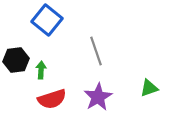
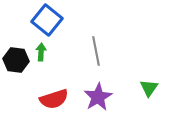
gray line: rotated 8 degrees clockwise
black hexagon: rotated 15 degrees clockwise
green arrow: moved 18 px up
green triangle: rotated 36 degrees counterclockwise
red semicircle: moved 2 px right
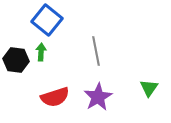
red semicircle: moved 1 px right, 2 px up
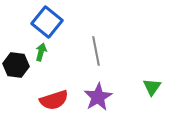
blue square: moved 2 px down
green arrow: rotated 12 degrees clockwise
black hexagon: moved 5 px down
green triangle: moved 3 px right, 1 px up
red semicircle: moved 1 px left, 3 px down
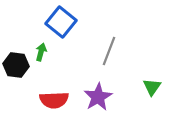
blue square: moved 14 px right
gray line: moved 13 px right; rotated 32 degrees clockwise
red semicircle: rotated 16 degrees clockwise
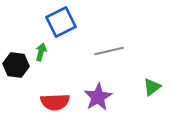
blue square: rotated 24 degrees clockwise
gray line: rotated 56 degrees clockwise
green triangle: rotated 18 degrees clockwise
red semicircle: moved 1 px right, 2 px down
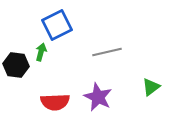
blue square: moved 4 px left, 3 px down
gray line: moved 2 px left, 1 px down
green triangle: moved 1 px left
purple star: rotated 16 degrees counterclockwise
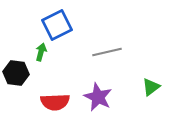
black hexagon: moved 8 px down
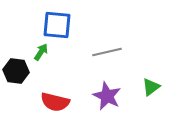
blue square: rotated 32 degrees clockwise
green arrow: rotated 18 degrees clockwise
black hexagon: moved 2 px up
purple star: moved 9 px right, 1 px up
red semicircle: rotated 16 degrees clockwise
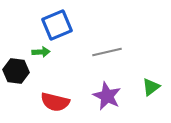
blue square: rotated 28 degrees counterclockwise
green arrow: rotated 54 degrees clockwise
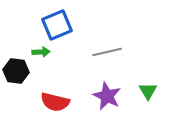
green triangle: moved 3 px left, 4 px down; rotated 24 degrees counterclockwise
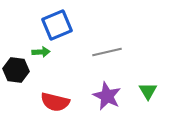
black hexagon: moved 1 px up
